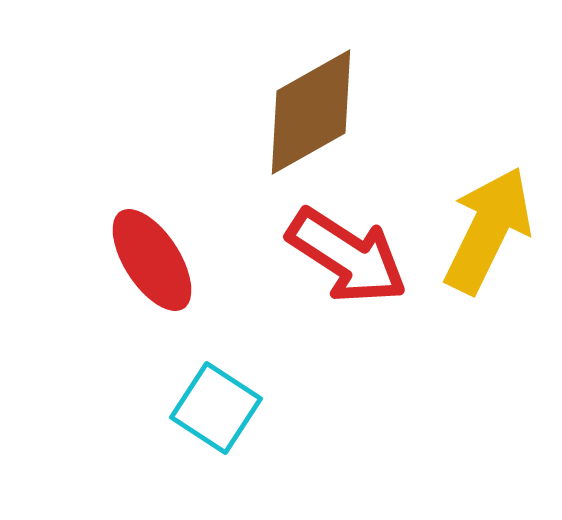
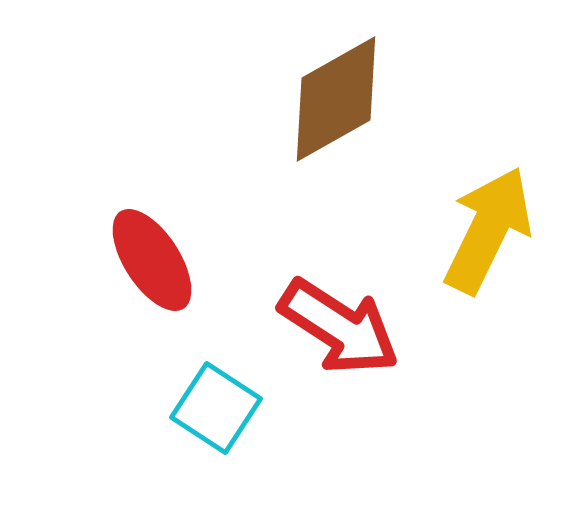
brown diamond: moved 25 px right, 13 px up
red arrow: moved 8 px left, 71 px down
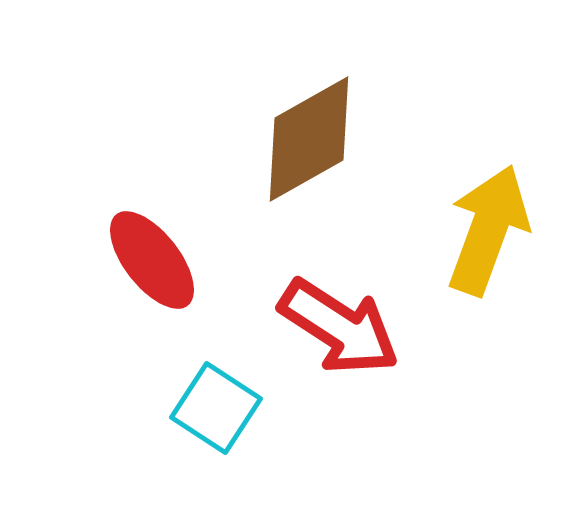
brown diamond: moved 27 px left, 40 px down
yellow arrow: rotated 6 degrees counterclockwise
red ellipse: rotated 5 degrees counterclockwise
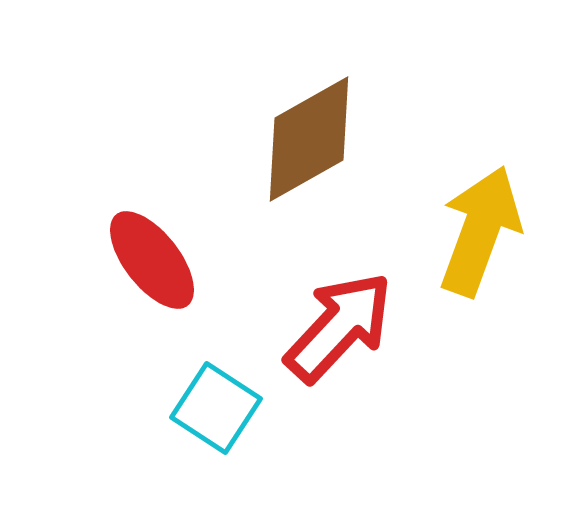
yellow arrow: moved 8 px left, 1 px down
red arrow: rotated 80 degrees counterclockwise
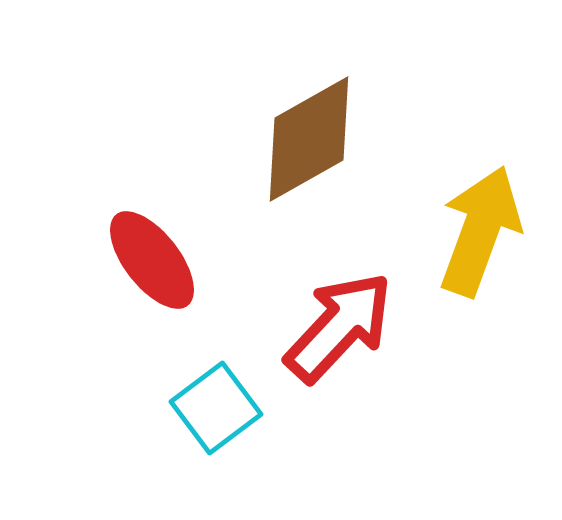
cyan square: rotated 20 degrees clockwise
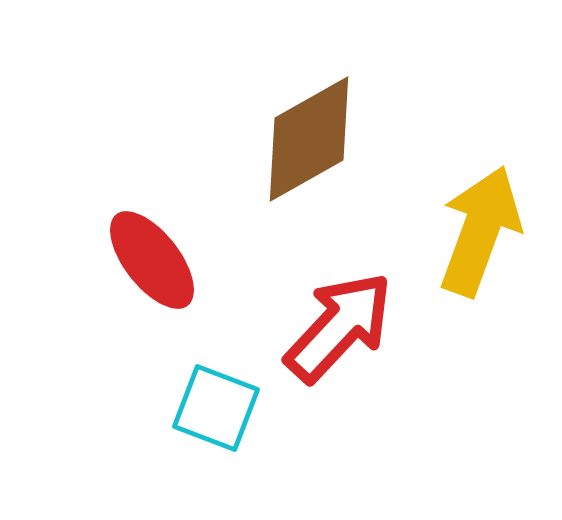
cyan square: rotated 32 degrees counterclockwise
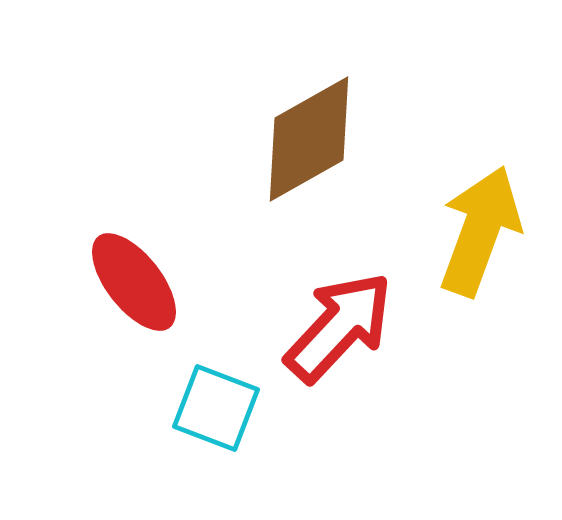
red ellipse: moved 18 px left, 22 px down
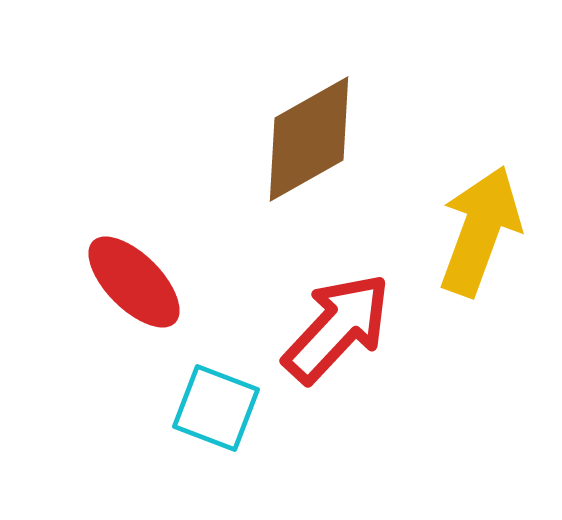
red ellipse: rotated 7 degrees counterclockwise
red arrow: moved 2 px left, 1 px down
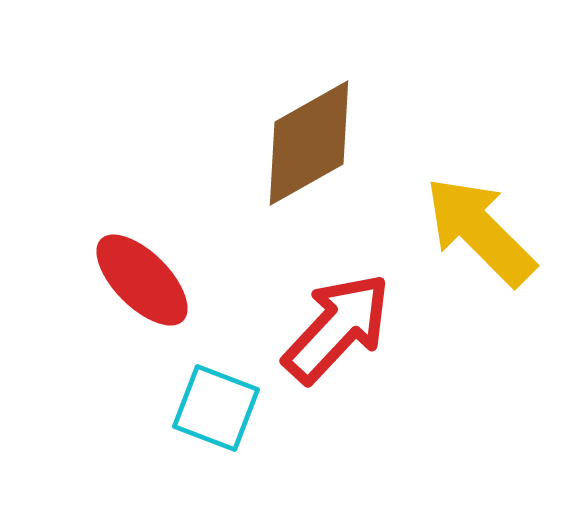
brown diamond: moved 4 px down
yellow arrow: rotated 65 degrees counterclockwise
red ellipse: moved 8 px right, 2 px up
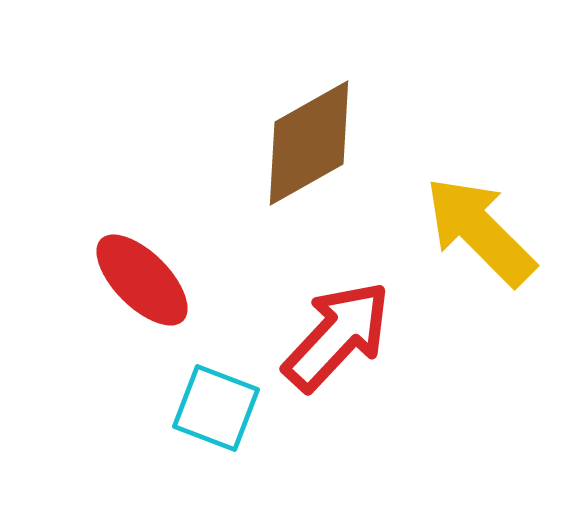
red arrow: moved 8 px down
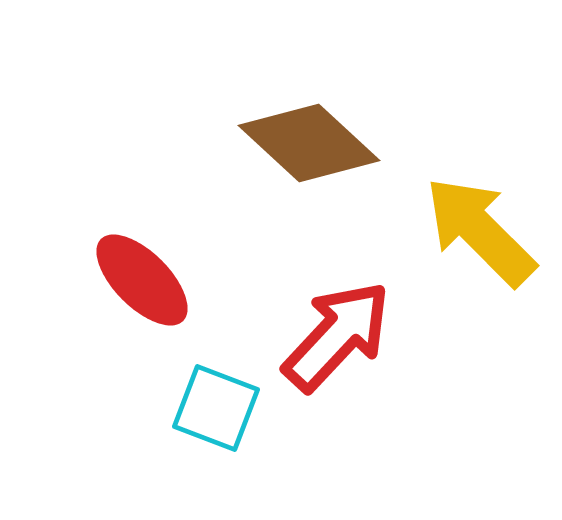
brown diamond: rotated 72 degrees clockwise
